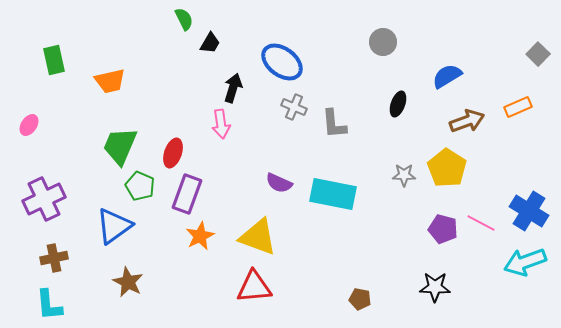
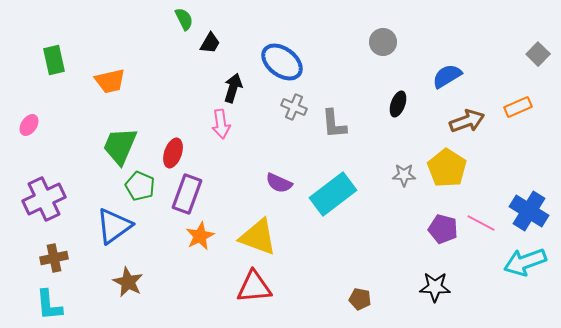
cyan rectangle: rotated 48 degrees counterclockwise
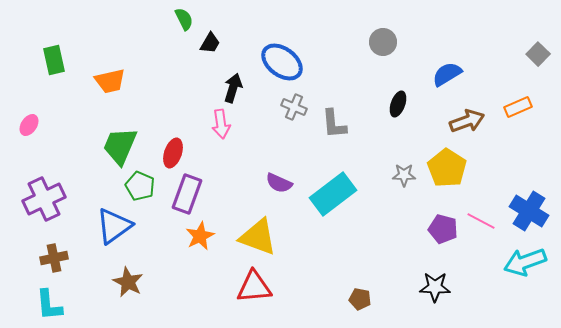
blue semicircle: moved 2 px up
pink line: moved 2 px up
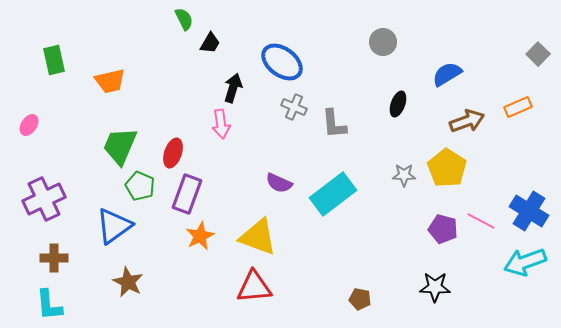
brown cross: rotated 12 degrees clockwise
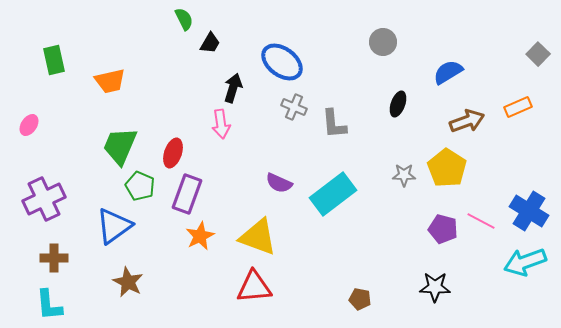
blue semicircle: moved 1 px right, 2 px up
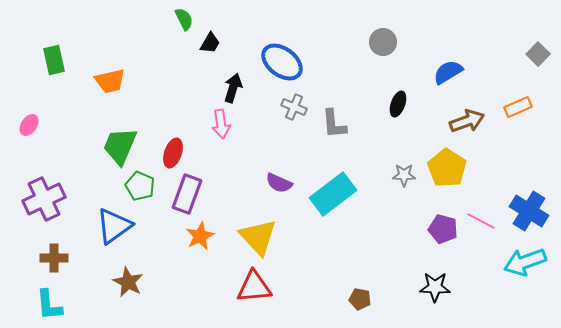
yellow triangle: rotated 27 degrees clockwise
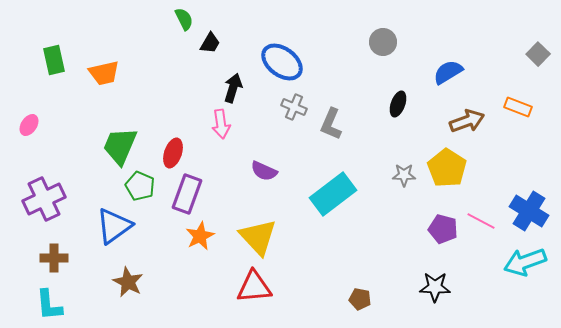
orange trapezoid: moved 6 px left, 8 px up
orange rectangle: rotated 44 degrees clockwise
gray L-shape: moved 3 px left; rotated 28 degrees clockwise
purple semicircle: moved 15 px left, 12 px up
